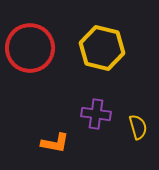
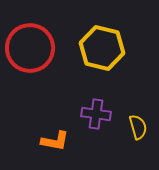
orange L-shape: moved 2 px up
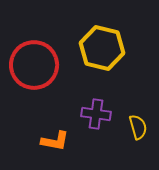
red circle: moved 4 px right, 17 px down
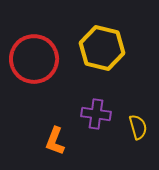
red circle: moved 6 px up
orange L-shape: rotated 100 degrees clockwise
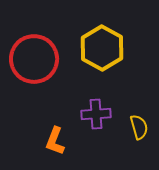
yellow hexagon: rotated 15 degrees clockwise
purple cross: rotated 12 degrees counterclockwise
yellow semicircle: moved 1 px right
